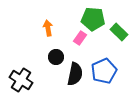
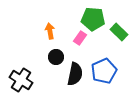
orange arrow: moved 2 px right, 3 px down
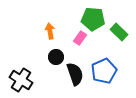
black semicircle: rotated 30 degrees counterclockwise
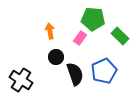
green rectangle: moved 1 px right, 4 px down
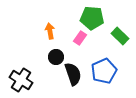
green pentagon: moved 1 px left, 1 px up
black semicircle: moved 2 px left
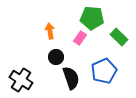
green rectangle: moved 1 px left, 1 px down
black semicircle: moved 2 px left, 4 px down
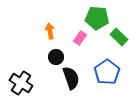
green pentagon: moved 5 px right
blue pentagon: moved 3 px right, 1 px down; rotated 10 degrees counterclockwise
black cross: moved 3 px down
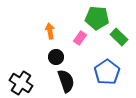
black semicircle: moved 5 px left, 3 px down
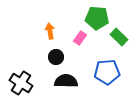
blue pentagon: rotated 30 degrees clockwise
black semicircle: rotated 70 degrees counterclockwise
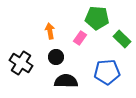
green rectangle: moved 3 px right, 2 px down
black cross: moved 20 px up
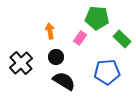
black cross: rotated 15 degrees clockwise
black semicircle: moved 2 px left; rotated 30 degrees clockwise
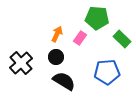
orange arrow: moved 7 px right, 3 px down; rotated 35 degrees clockwise
